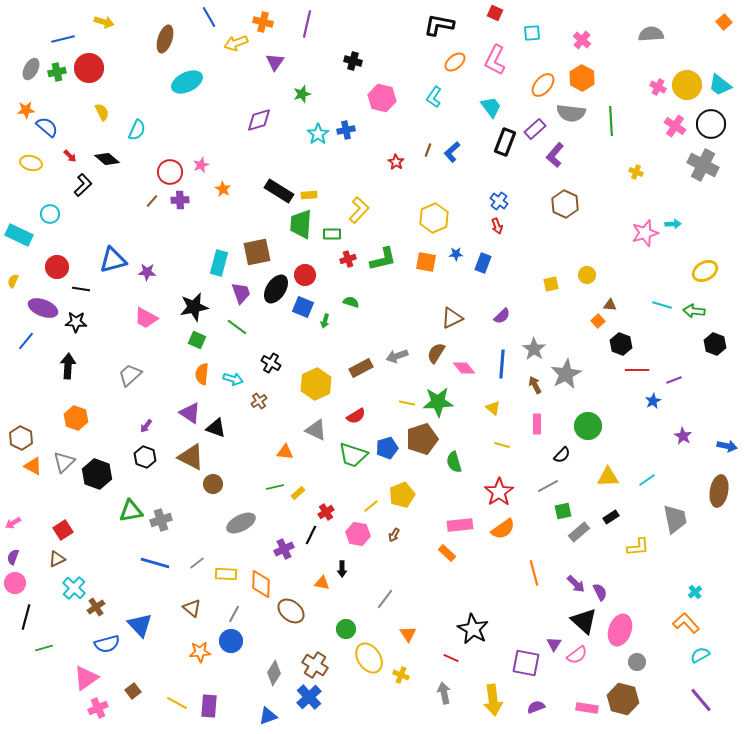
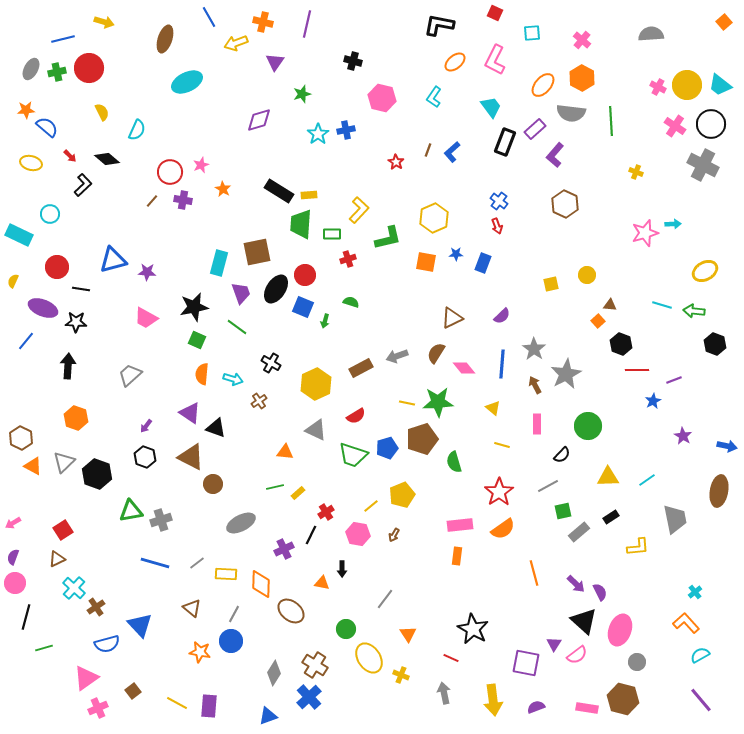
purple cross at (180, 200): moved 3 px right; rotated 12 degrees clockwise
green L-shape at (383, 259): moved 5 px right, 21 px up
orange rectangle at (447, 553): moved 10 px right, 3 px down; rotated 54 degrees clockwise
orange star at (200, 652): rotated 15 degrees clockwise
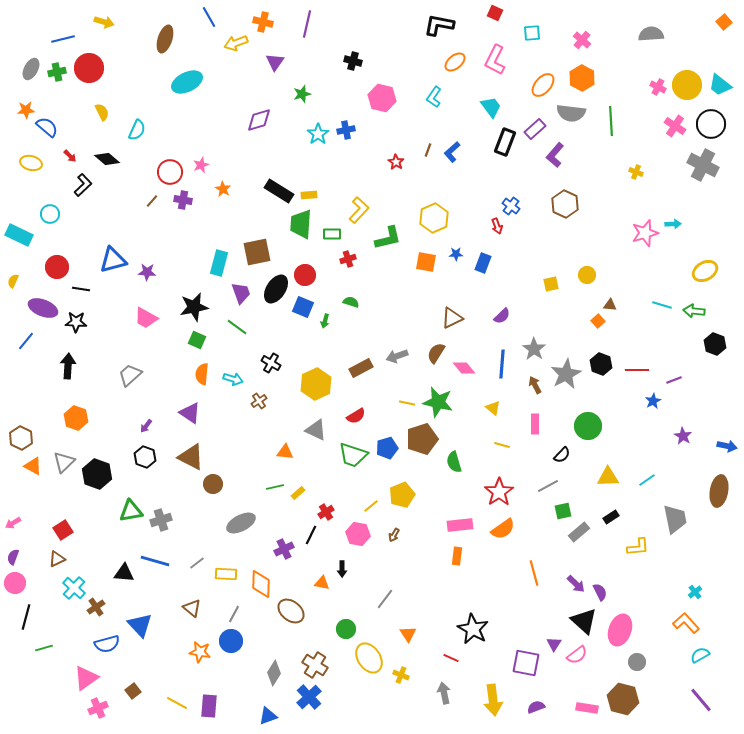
blue cross at (499, 201): moved 12 px right, 5 px down
black hexagon at (621, 344): moved 20 px left, 20 px down
green star at (438, 402): rotated 16 degrees clockwise
pink rectangle at (537, 424): moved 2 px left
black triangle at (216, 428): moved 92 px left, 145 px down; rotated 15 degrees counterclockwise
blue line at (155, 563): moved 2 px up
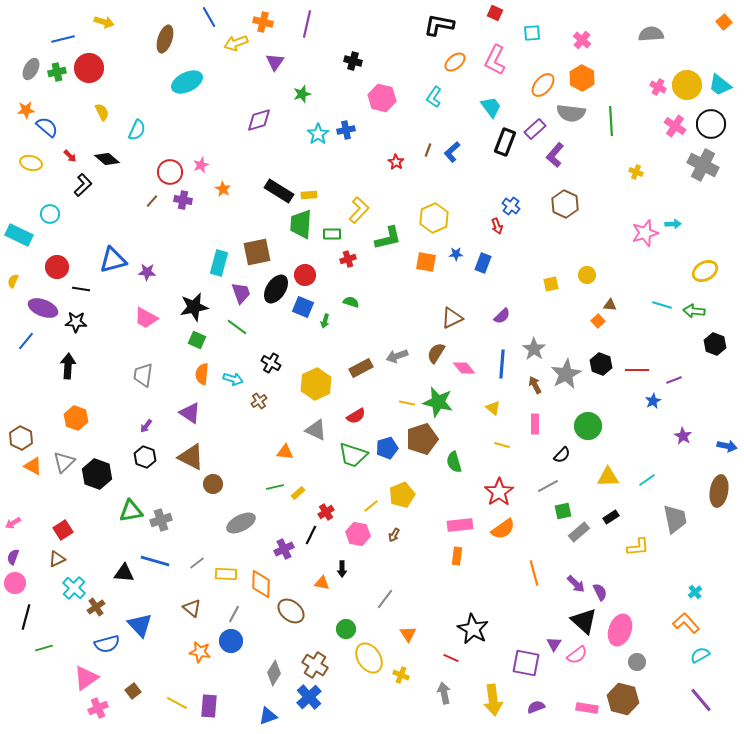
gray trapezoid at (130, 375): moved 13 px right; rotated 40 degrees counterclockwise
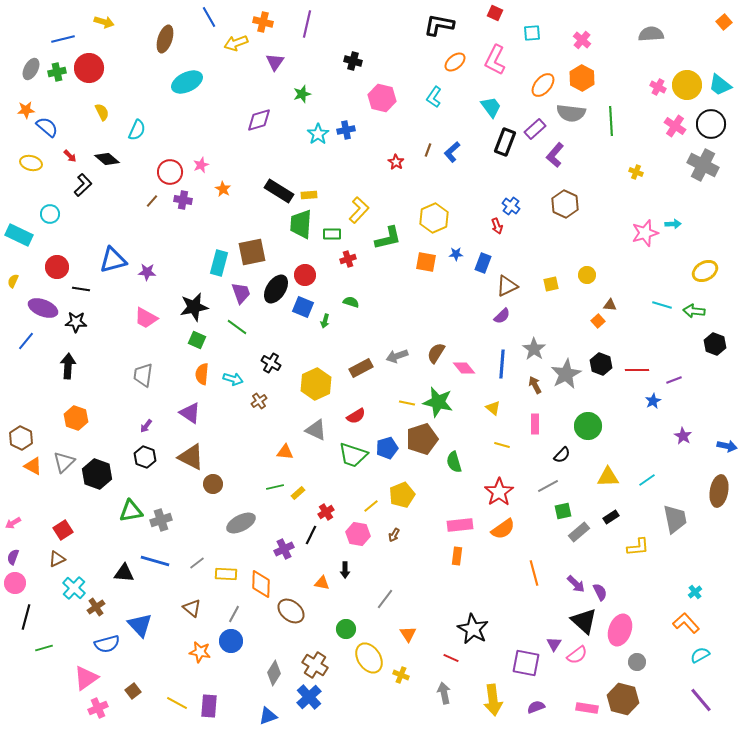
brown square at (257, 252): moved 5 px left
brown triangle at (452, 318): moved 55 px right, 32 px up
black arrow at (342, 569): moved 3 px right, 1 px down
